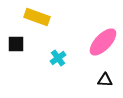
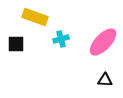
yellow rectangle: moved 2 px left
cyan cross: moved 3 px right, 19 px up; rotated 21 degrees clockwise
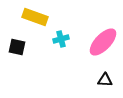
black square: moved 1 px right, 3 px down; rotated 12 degrees clockwise
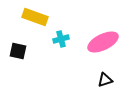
pink ellipse: rotated 20 degrees clockwise
black square: moved 1 px right, 4 px down
black triangle: rotated 21 degrees counterclockwise
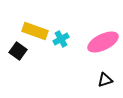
yellow rectangle: moved 14 px down
cyan cross: rotated 14 degrees counterclockwise
black square: rotated 24 degrees clockwise
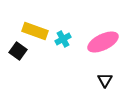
cyan cross: moved 2 px right
black triangle: rotated 42 degrees counterclockwise
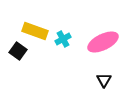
black triangle: moved 1 px left
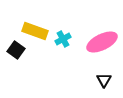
pink ellipse: moved 1 px left
black square: moved 2 px left, 1 px up
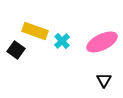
cyan cross: moved 1 px left, 2 px down; rotated 14 degrees counterclockwise
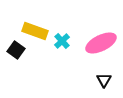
pink ellipse: moved 1 px left, 1 px down
